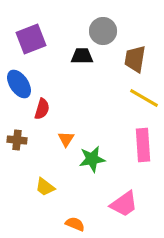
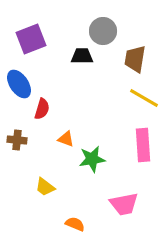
orange triangle: rotated 42 degrees counterclockwise
pink trapezoid: rotated 24 degrees clockwise
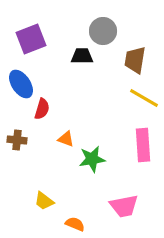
brown trapezoid: moved 1 px down
blue ellipse: moved 2 px right
yellow trapezoid: moved 1 px left, 14 px down
pink trapezoid: moved 2 px down
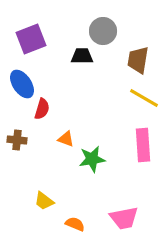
brown trapezoid: moved 3 px right
blue ellipse: moved 1 px right
pink trapezoid: moved 12 px down
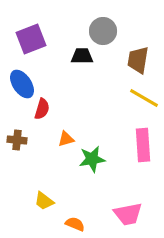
orange triangle: rotated 36 degrees counterclockwise
pink trapezoid: moved 4 px right, 4 px up
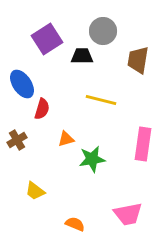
purple square: moved 16 px right; rotated 12 degrees counterclockwise
yellow line: moved 43 px left, 2 px down; rotated 16 degrees counterclockwise
brown cross: rotated 36 degrees counterclockwise
pink rectangle: moved 1 px up; rotated 12 degrees clockwise
yellow trapezoid: moved 9 px left, 10 px up
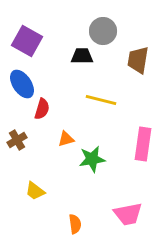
purple square: moved 20 px left, 2 px down; rotated 28 degrees counterclockwise
orange semicircle: rotated 60 degrees clockwise
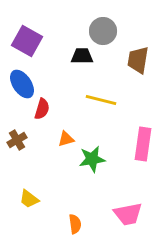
yellow trapezoid: moved 6 px left, 8 px down
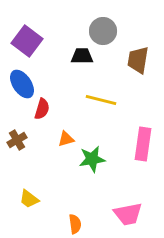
purple square: rotated 8 degrees clockwise
